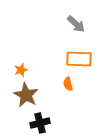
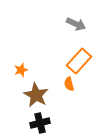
gray arrow: rotated 18 degrees counterclockwise
orange rectangle: moved 2 px down; rotated 50 degrees counterclockwise
orange semicircle: moved 1 px right
brown star: moved 10 px right
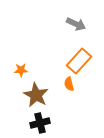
orange star: rotated 16 degrees clockwise
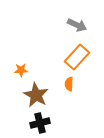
gray arrow: moved 1 px right, 1 px down
orange rectangle: moved 2 px left, 4 px up
orange semicircle: rotated 16 degrees clockwise
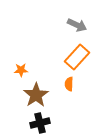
brown star: rotated 10 degrees clockwise
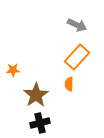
orange star: moved 8 px left
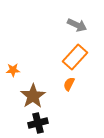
orange rectangle: moved 2 px left
orange semicircle: rotated 24 degrees clockwise
brown star: moved 3 px left, 1 px down
black cross: moved 2 px left
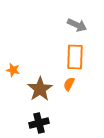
orange rectangle: rotated 40 degrees counterclockwise
orange star: rotated 16 degrees clockwise
brown star: moved 7 px right, 7 px up
black cross: moved 1 px right
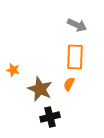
brown star: rotated 15 degrees counterclockwise
black cross: moved 11 px right, 6 px up
